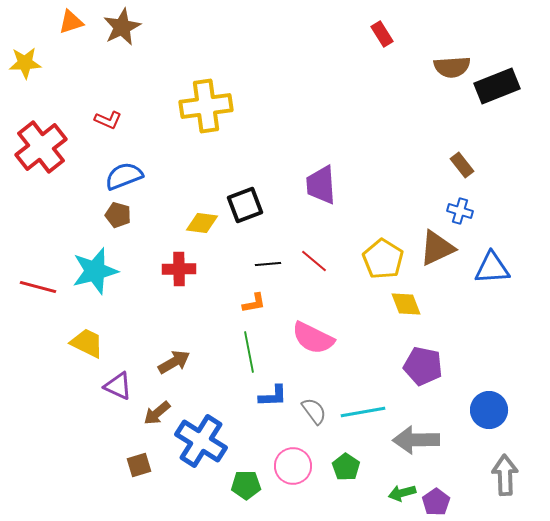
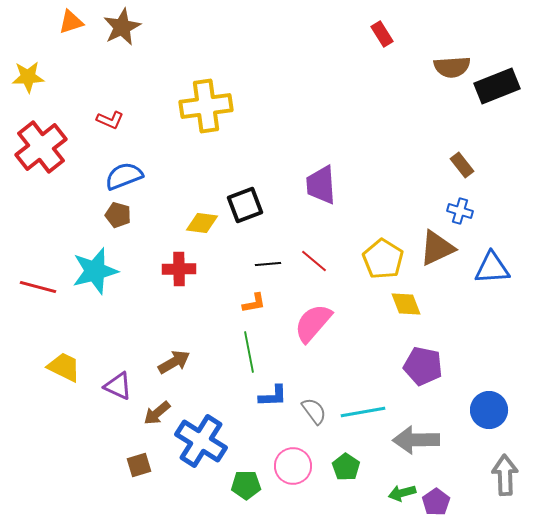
yellow star at (25, 63): moved 3 px right, 14 px down
red L-shape at (108, 120): moved 2 px right
pink semicircle at (313, 338): moved 15 px up; rotated 105 degrees clockwise
yellow trapezoid at (87, 343): moved 23 px left, 24 px down
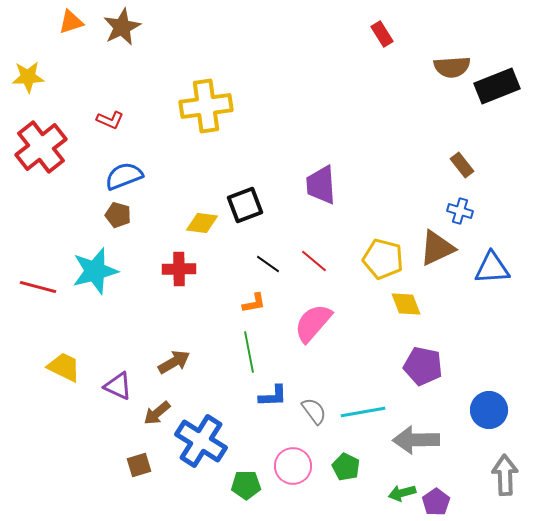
yellow pentagon at (383, 259): rotated 18 degrees counterclockwise
black line at (268, 264): rotated 40 degrees clockwise
green pentagon at (346, 467): rotated 8 degrees counterclockwise
